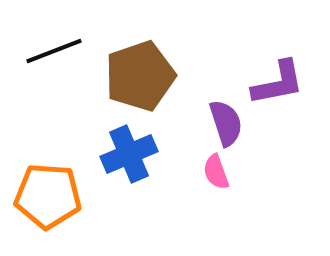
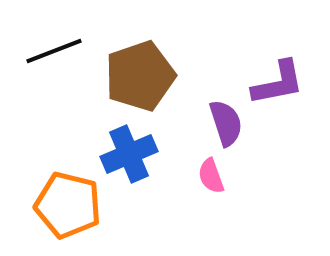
pink semicircle: moved 5 px left, 4 px down
orange pentagon: moved 20 px right, 9 px down; rotated 10 degrees clockwise
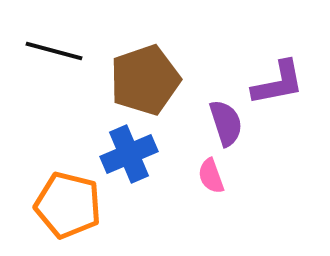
black line: rotated 36 degrees clockwise
brown pentagon: moved 5 px right, 4 px down
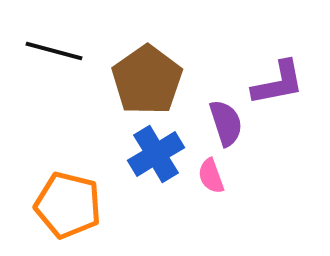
brown pentagon: moved 2 px right; rotated 16 degrees counterclockwise
blue cross: moved 27 px right; rotated 8 degrees counterclockwise
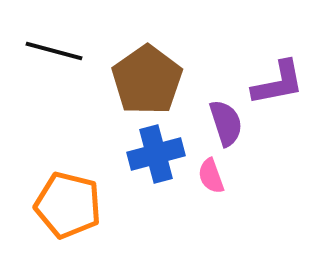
blue cross: rotated 16 degrees clockwise
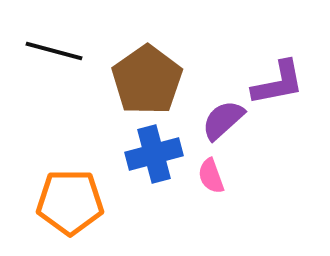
purple semicircle: moved 3 px left, 3 px up; rotated 114 degrees counterclockwise
blue cross: moved 2 px left
orange pentagon: moved 2 px right, 3 px up; rotated 14 degrees counterclockwise
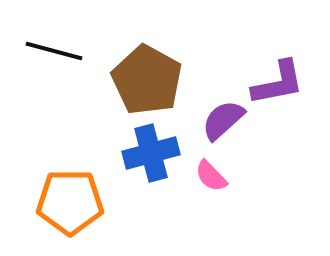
brown pentagon: rotated 8 degrees counterclockwise
blue cross: moved 3 px left, 1 px up
pink semicircle: rotated 24 degrees counterclockwise
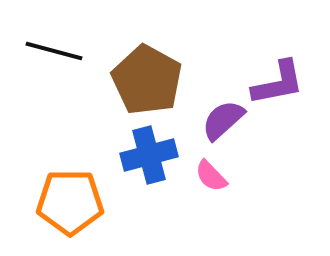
blue cross: moved 2 px left, 2 px down
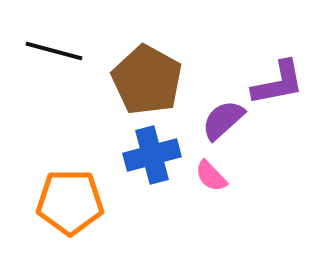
blue cross: moved 3 px right
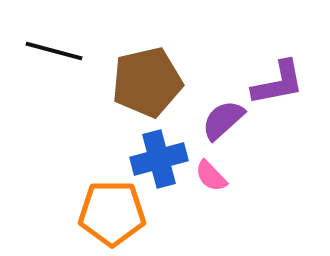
brown pentagon: moved 2 px down; rotated 30 degrees clockwise
blue cross: moved 7 px right, 4 px down
orange pentagon: moved 42 px right, 11 px down
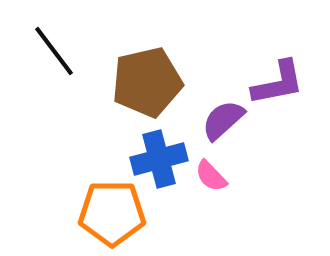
black line: rotated 38 degrees clockwise
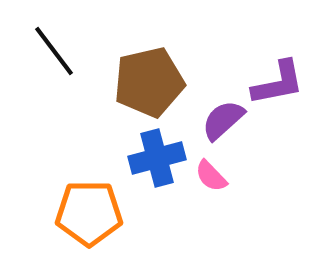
brown pentagon: moved 2 px right
blue cross: moved 2 px left, 1 px up
orange pentagon: moved 23 px left
